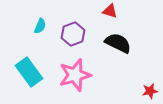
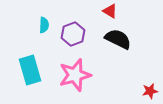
red triangle: rotated 14 degrees clockwise
cyan semicircle: moved 4 px right, 1 px up; rotated 21 degrees counterclockwise
black semicircle: moved 4 px up
cyan rectangle: moved 1 px right, 2 px up; rotated 20 degrees clockwise
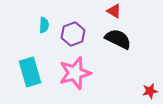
red triangle: moved 4 px right
cyan rectangle: moved 2 px down
pink star: moved 2 px up
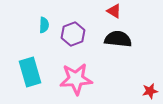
black semicircle: rotated 20 degrees counterclockwise
pink star: moved 1 px right, 6 px down; rotated 12 degrees clockwise
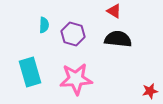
purple hexagon: rotated 25 degrees counterclockwise
